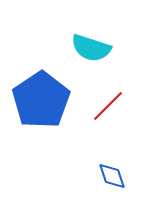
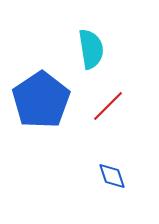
cyan semicircle: moved 1 px down; rotated 117 degrees counterclockwise
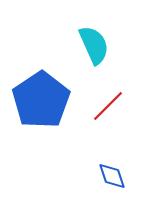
cyan semicircle: moved 3 px right, 4 px up; rotated 15 degrees counterclockwise
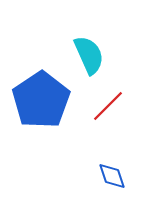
cyan semicircle: moved 5 px left, 10 px down
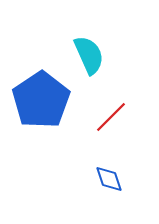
red line: moved 3 px right, 11 px down
blue diamond: moved 3 px left, 3 px down
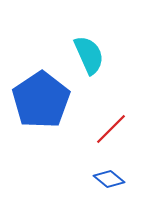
red line: moved 12 px down
blue diamond: rotated 32 degrees counterclockwise
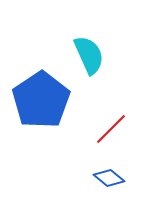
blue diamond: moved 1 px up
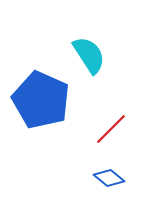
cyan semicircle: rotated 9 degrees counterclockwise
blue pentagon: rotated 14 degrees counterclockwise
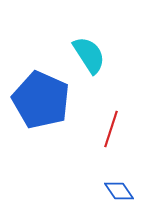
red line: rotated 27 degrees counterclockwise
blue diamond: moved 10 px right, 13 px down; rotated 16 degrees clockwise
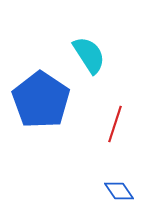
blue pentagon: rotated 10 degrees clockwise
red line: moved 4 px right, 5 px up
